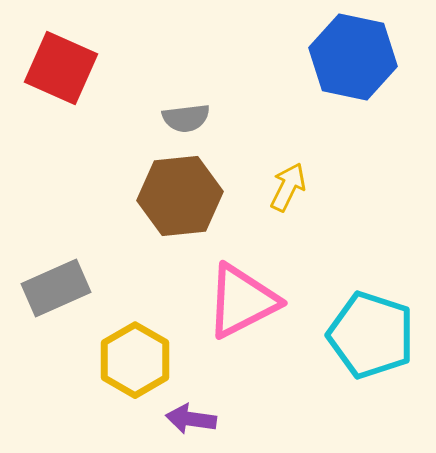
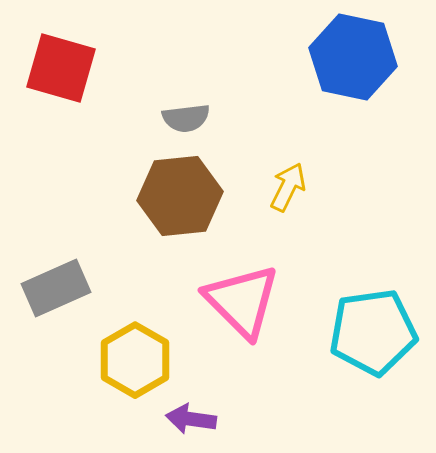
red square: rotated 8 degrees counterclockwise
pink triangle: rotated 48 degrees counterclockwise
cyan pentagon: moved 2 px right, 3 px up; rotated 26 degrees counterclockwise
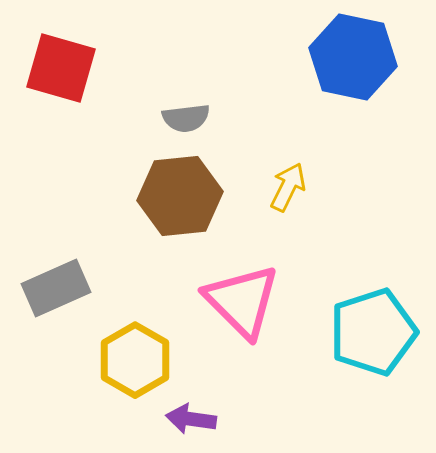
cyan pentagon: rotated 10 degrees counterclockwise
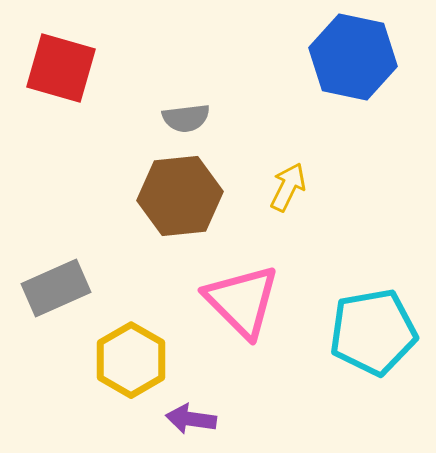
cyan pentagon: rotated 8 degrees clockwise
yellow hexagon: moved 4 px left
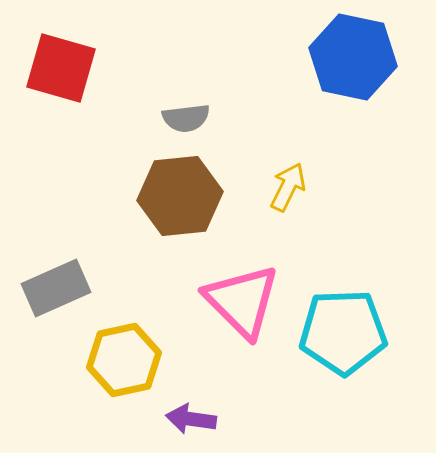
cyan pentagon: moved 30 px left; rotated 8 degrees clockwise
yellow hexagon: moved 7 px left; rotated 18 degrees clockwise
